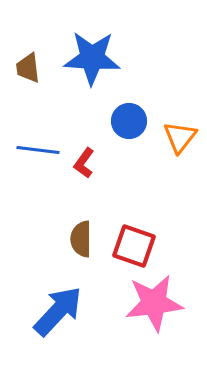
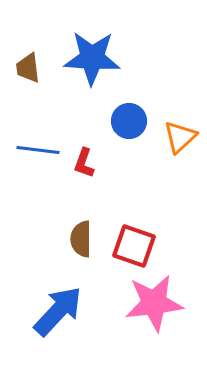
orange triangle: rotated 9 degrees clockwise
red L-shape: rotated 16 degrees counterclockwise
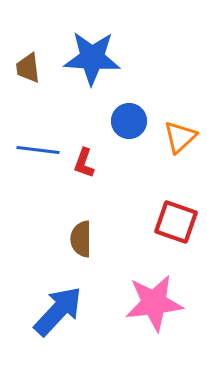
red square: moved 42 px right, 24 px up
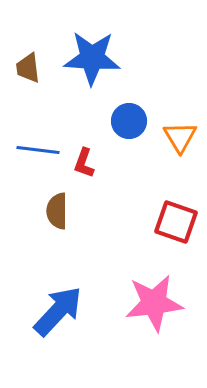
orange triangle: rotated 18 degrees counterclockwise
brown semicircle: moved 24 px left, 28 px up
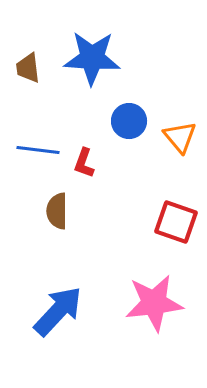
orange triangle: rotated 9 degrees counterclockwise
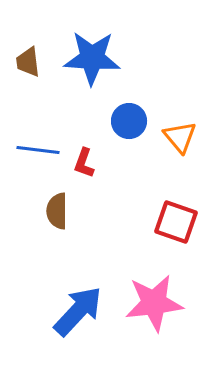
brown trapezoid: moved 6 px up
blue arrow: moved 20 px right
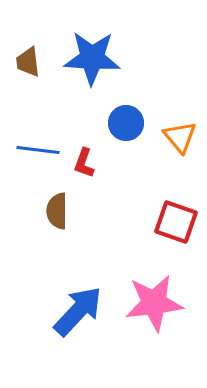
blue circle: moved 3 px left, 2 px down
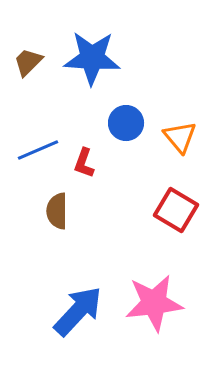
brown trapezoid: rotated 52 degrees clockwise
blue line: rotated 30 degrees counterclockwise
red square: moved 12 px up; rotated 12 degrees clockwise
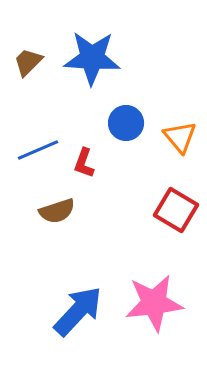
brown semicircle: rotated 108 degrees counterclockwise
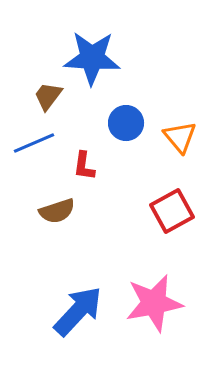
brown trapezoid: moved 20 px right, 34 px down; rotated 8 degrees counterclockwise
blue line: moved 4 px left, 7 px up
red L-shape: moved 3 px down; rotated 12 degrees counterclockwise
red square: moved 4 px left, 1 px down; rotated 30 degrees clockwise
pink star: rotated 4 degrees counterclockwise
